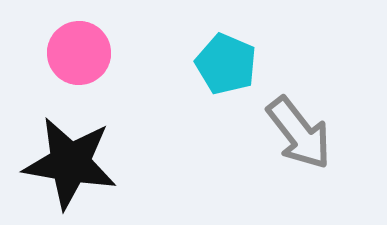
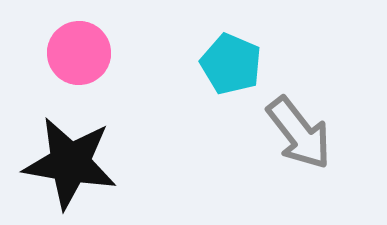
cyan pentagon: moved 5 px right
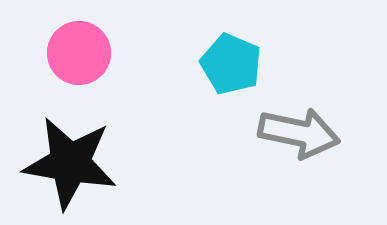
gray arrow: rotated 40 degrees counterclockwise
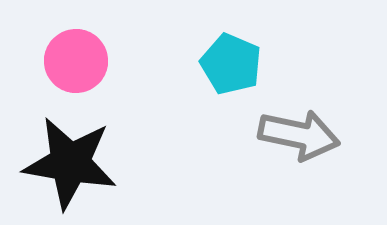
pink circle: moved 3 px left, 8 px down
gray arrow: moved 2 px down
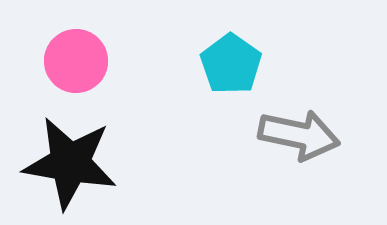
cyan pentagon: rotated 12 degrees clockwise
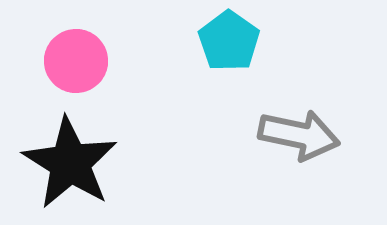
cyan pentagon: moved 2 px left, 23 px up
black star: rotated 22 degrees clockwise
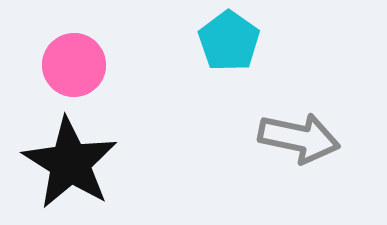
pink circle: moved 2 px left, 4 px down
gray arrow: moved 3 px down
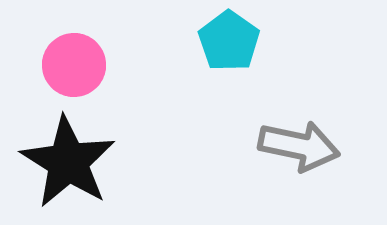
gray arrow: moved 8 px down
black star: moved 2 px left, 1 px up
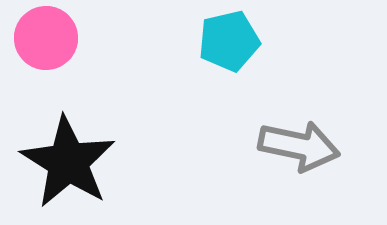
cyan pentagon: rotated 24 degrees clockwise
pink circle: moved 28 px left, 27 px up
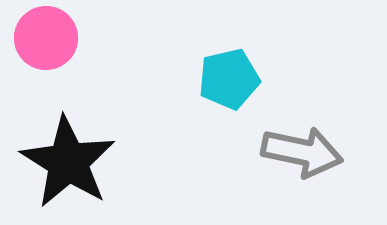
cyan pentagon: moved 38 px down
gray arrow: moved 3 px right, 6 px down
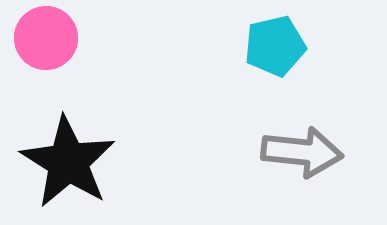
cyan pentagon: moved 46 px right, 33 px up
gray arrow: rotated 6 degrees counterclockwise
